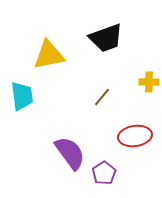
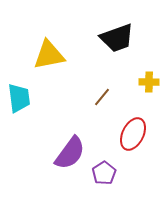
black trapezoid: moved 11 px right
cyan trapezoid: moved 3 px left, 2 px down
red ellipse: moved 2 px left, 2 px up; rotated 56 degrees counterclockwise
purple semicircle: rotated 72 degrees clockwise
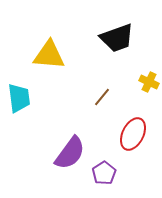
yellow triangle: rotated 16 degrees clockwise
yellow cross: rotated 24 degrees clockwise
